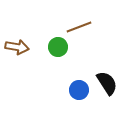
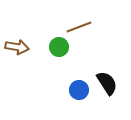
green circle: moved 1 px right
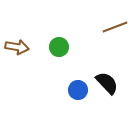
brown line: moved 36 px right
black semicircle: rotated 10 degrees counterclockwise
blue circle: moved 1 px left
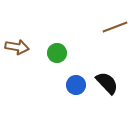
green circle: moved 2 px left, 6 px down
blue circle: moved 2 px left, 5 px up
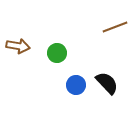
brown arrow: moved 1 px right, 1 px up
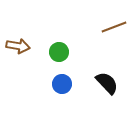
brown line: moved 1 px left
green circle: moved 2 px right, 1 px up
blue circle: moved 14 px left, 1 px up
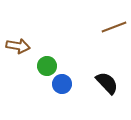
green circle: moved 12 px left, 14 px down
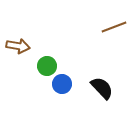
black semicircle: moved 5 px left, 5 px down
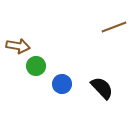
green circle: moved 11 px left
